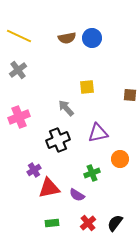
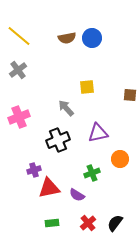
yellow line: rotated 15 degrees clockwise
purple cross: rotated 16 degrees clockwise
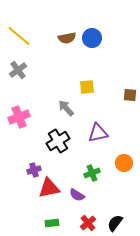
black cross: moved 1 px down; rotated 10 degrees counterclockwise
orange circle: moved 4 px right, 4 px down
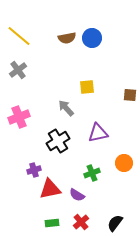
red triangle: moved 1 px right, 1 px down
red cross: moved 7 px left, 1 px up
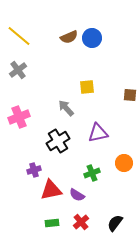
brown semicircle: moved 2 px right, 1 px up; rotated 12 degrees counterclockwise
red triangle: moved 1 px right, 1 px down
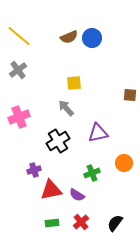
yellow square: moved 13 px left, 4 px up
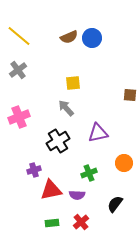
yellow square: moved 1 px left
green cross: moved 3 px left
purple semicircle: rotated 28 degrees counterclockwise
black semicircle: moved 19 px up
